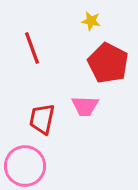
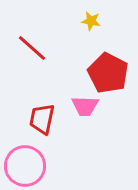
red line: rotated 28 degrees counterclockwise
red pentagon: moved 10 px down
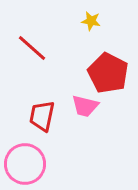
pink trapezoid: rotated 12 degrees clockwise
red trapezoid: moved 3 px up
pink circle: moved 2 px up
